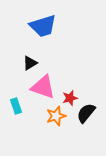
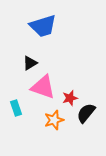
cyan rectangle: moved 2 px down
orange star: moved 2 px left, 4 px down
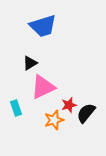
pink triangle: rotated 44 degrees counterclockwise
red star: moved 1 px left, 7 px down
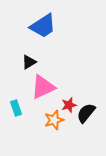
blue trapezoid: rotated 16 degrees counterclockwise
black triangle: moved 1 px left, 1 px up
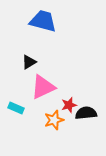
blue trapezoid: moved 5 px up; rotated 132 degrees counterclockwise
cyan rectangle: rotated 49 degrees counterclockwise
black semicircle: rotated 45 degrees clockwise
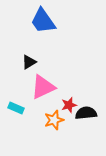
blue trapezoid: rotated 140 degrees counterclockwise
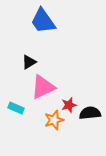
black semicircle: moved 4 px right
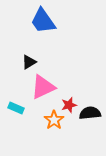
orange star: rotated 18 degrees counterclockwise
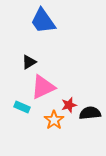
cyan rectangle: moved 6 px right, 1 px up
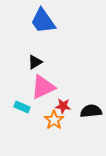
black triangle: moved 6 px right
red star: moved 6 px left, 1 px down; rotated 21 degrees clockwise
black semicircle: moved 1 px right, 2 px up
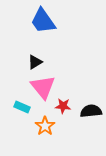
pink triangle: rotated 44 degrees counterclockwise
orange star: moved 9 px left, 6 px down
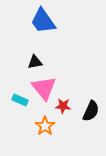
black triangle: rotated 21 degrees clockwise
pink triangle: moved 1 px right, 1 px down
cyan rectangle: moved 2 px left, 7 px up
black semicircle: rotated 120 degrees clockwise
